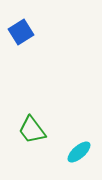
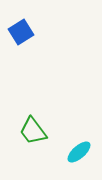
green trapezoid: moved 1 px right, 1 px down
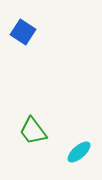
blue square: moved 2 px right; rotated 25 degrees counterclockwise
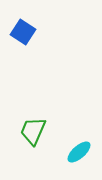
green trapezoid: rotated 60 degrees clockwise
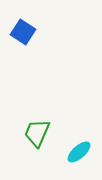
green trapezoid: moved 4 px right, 2 px down
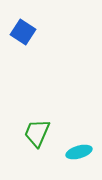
cyan ellipse: rotated 25 degrees clockwise
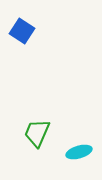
blue square: moved 1 px left, 1 px up
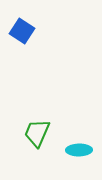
cyan ellipse: moved 2 px up; rotated 15 degrees clockwise
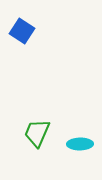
cyan ellipse: moved 1 px right, 6 px up
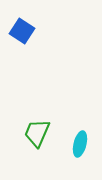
cyan ellipse: rotated 75 degrees counterclockwise
